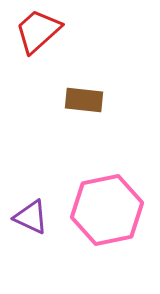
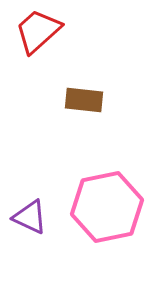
pink hexagon: moved 3 px up
purple triangle: moved 1 px left
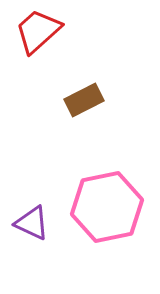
brown rectangle: rotated 33 degrees counterclockwise
purple triangle: moved 2 px right, 6 px down
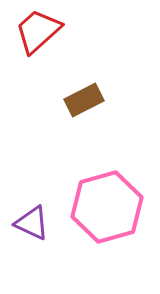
pink hexagon: rotated 4 degrees counterclockwise
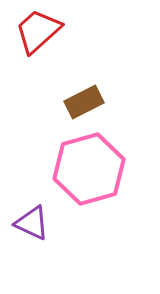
brown rectangle: moved 2 px down
pink hexagon: moved 18 px left, 38 px up
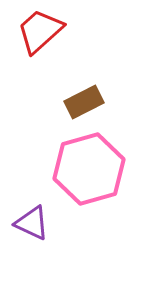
red trapezoid: moved 2 px right
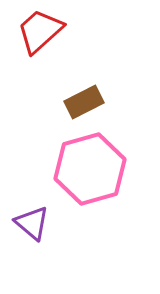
pink hexagon: moved 1 px right
purple triangle: rotated 15 degrees clockwise
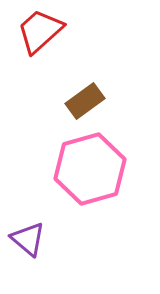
brown rectangle: moved 1 px right, 1 px up; rotated 9 degrees counterclockwise
purple triangle: moved 4 px left, 16 px down
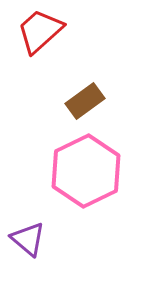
pink hexagon: moved 4 px left, 2 px down; rotated 10 degrees counterclockwise
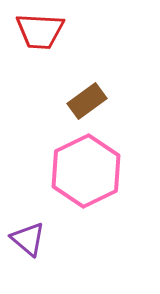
red trapezoid: rotated 135 degrees counterclockwise
brown rectangle: moved 2 px right
